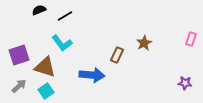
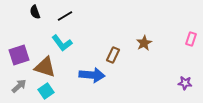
black semicircle: moved 4 px left, 2 px down; rotated 88 degrees counterclockwise
brown rectangle: moved 4 px left
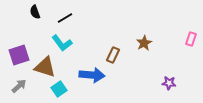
black line: moved 2 px down
purple star: moved 16 px left
cyan square: moved 13 px right, 2 px up
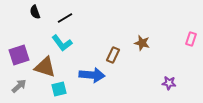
brown star: moved 2 px left; rotated 28 degrees counterclockwise
cyan square: rotated 21 degrees clockwise
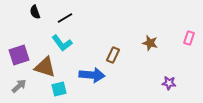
pink rectangle: moved 2 px left, 1 px up
brown star: moved 8 px right
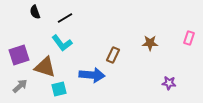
brown star: rotated 14 degrees counterclockwise
gray arrow: moved 1 px right
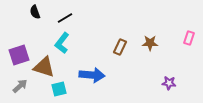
cyan L-shape: rotated 75 degrees clockwise
brown rectangle: moved 7 px right, 8 px up
brown triangle: moved 1 px left
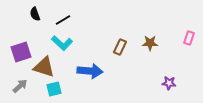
black semicircle: moved 2 px down
black line: moved 2 px left, 2 px down
cyan L-shape: rotated 85 degrees counterclockwise
purple square: moved 2 px right, 3 px up
blue arrow: moved 2 px left, 4 px up
cyan square: moved 5 px left
